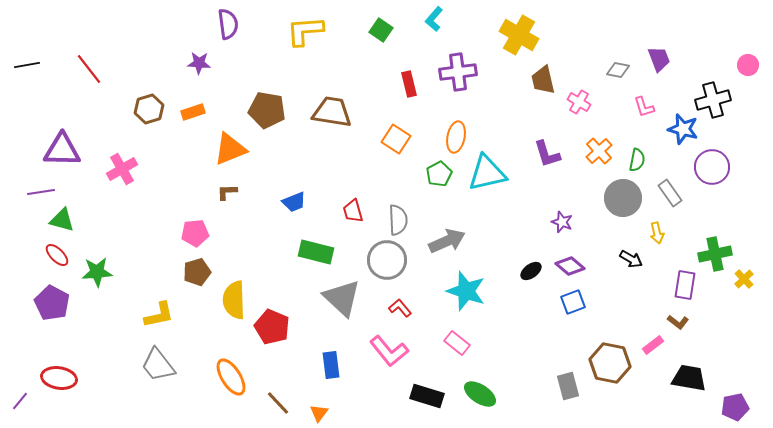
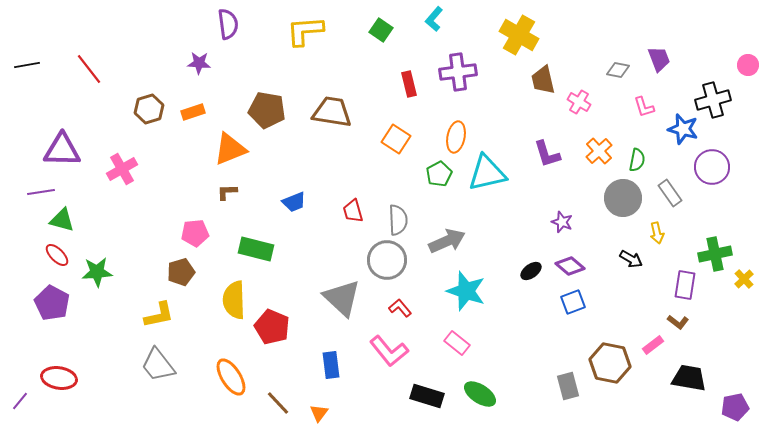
green rectangle at (316, 252): moved 60 px left, 3 px up
brown pentagon at (197, 272): moved 16 px left
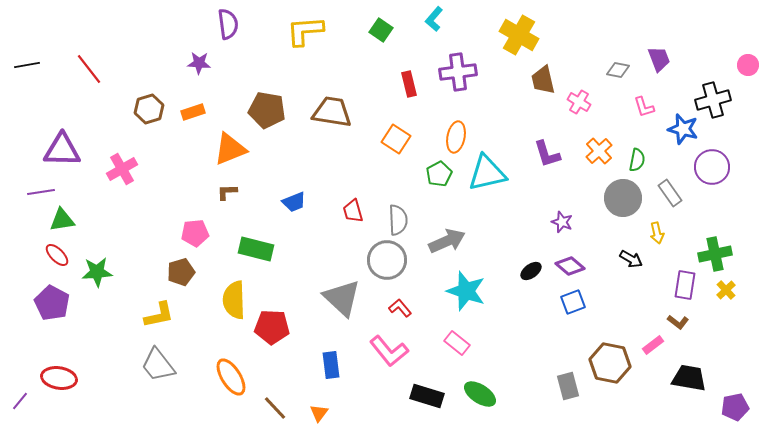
green triangle at (62, 220): rotated 24 degrees counterclockwise
yellow cross at (744, 279): moved 18 px left, 11 px down
red pentagon at (272, 327): rotated 20 degrees counterclockwise
brown line at (278, 403): moved 3 px left, 5 px down
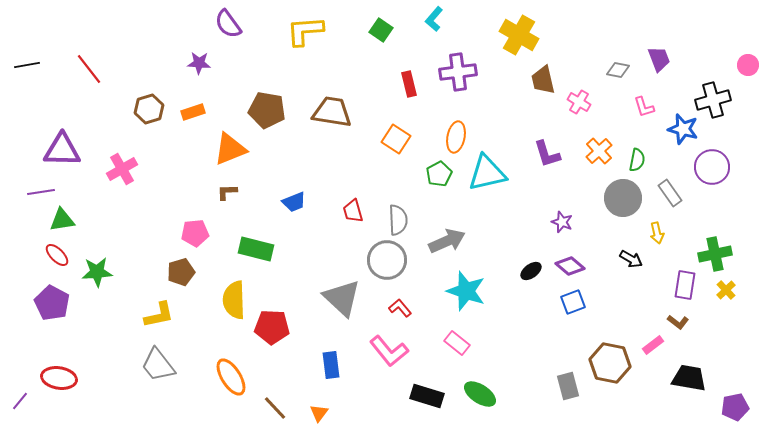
purple semicircle at (228, 24): rotated 152 degrees clockwise
